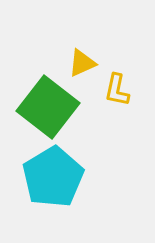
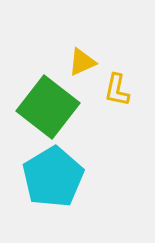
yellow triangle: moved 1 px up
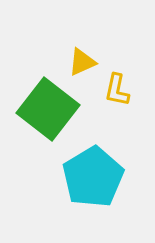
green square: moved 2 px down
cyan pentagon: moved 40 px right
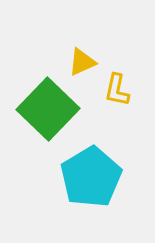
green square: rotated 6 degrees clockwise
cyan pentagon: moved 2 px left
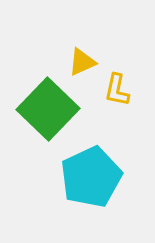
cyan pentagon: rotated 6 degrees clockwise
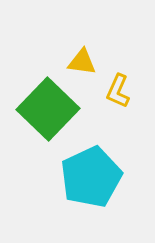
yellow triangle: rotated 32 degrees clockwise
yellow L-shape: moved 1 px right, 1 px down; rotated 12 degrees clockwise
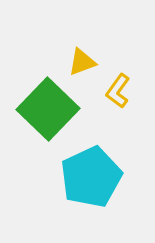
yellow triangle: rotated 28 degrees counterclockwise
yellow L-shape: rotated 12 degrees clockwise
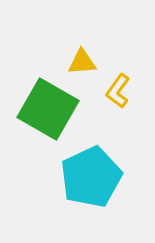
yellow triangle: rotated 16 degrees clockwise
green square: rotated 14 degrees counterclockwise
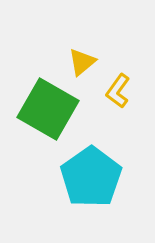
yellow triangle: rotated 36 degrees counterclockwise
cyan pentagon: rotated 10 degrees counterclockwise
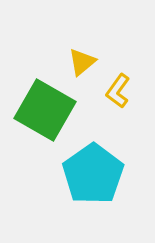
green square: moved 3 px left, 1 px down
cyan pentagon: moved 2 px right, 3 px up
